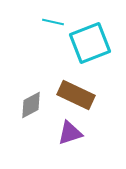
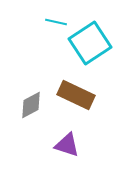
cyan line: moved 3 px right
cyan square: rotated 12 degrees counterclockwise
purple triangle: moved 3 px left, 12 px down; rotated 36 degrees clockwise
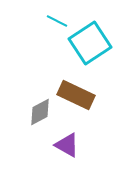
cyan line: moved 1 px right, 1 px up; rotated 15 degrees clockwise
gray diamond: moved 9 px right, 7 px down
purple triangle: rotated 12 degrees clockwise
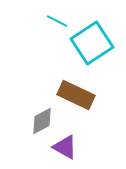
cyan square: moved 2 px right
gray diamond: moved 2 px right, 9 px down
purple triangle: moved 2 px left, 2 px down
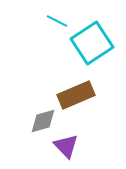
brown rectangle: rotated 48 degrees counterclockwise
gray diamond: moved 1 px right; rotated 12 degrees clockwise
purple triangle: moved 1 px right, 1 px up; rotated 16 degrees clockwise
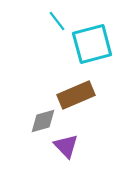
cyan line: rotated 25 degrees clockwise
cyan square: moved 1 px down; rotated 18 degrees clockwise
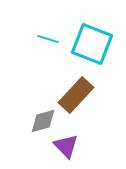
cyan line: moved 9 px left, 18 px down; rotated 35 degrees counterclockwise
cyan square: rotated 36 degrees clockwise
brown rectangle: rotated 24 degrees counterclockwise
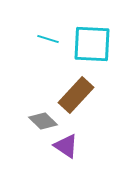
cyan square: rotated 18 degrees counterclockwise
gray diamond: rotated 60 degrees clockwise
purple triangle: rotated 12 degrees counterclockwise
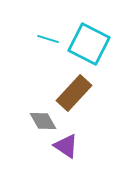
cyan square: moved 3 px left; rotated 24 degrees clockwise
brown rectangle: moved 2 px left, 2 px up
gray diamond: rotated 16 degrees clockwise
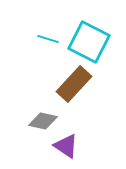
cyan square: moved 2 px up
brown rectangle: moved 9 px up
gray diamond: rotated 48 degrees counterclockwise
